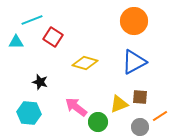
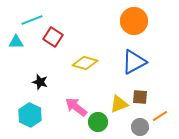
cyan hexagon: moved 1 px right, 2 px down; rotated 20 degrees clockwise
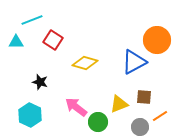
orange circle: moved 23 px right, 19 px down
red square: moved 3 px down
brown square: moved 4 px right
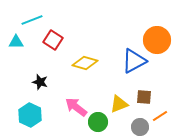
blue triangle: moved 1 px up
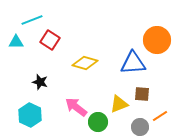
red square: moved 3 px left
blue triangle: moved 1 px left, 2 px down; rotated 24 degrees clockwise
brown square: moved 2 px left, 3 px up
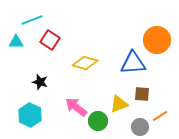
green circle: moved 1 px up
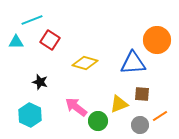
gray circle: moved 2 px up
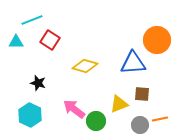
yellow diamond: moved 3 px down
black star: moved 2 px left, 1 px down
pink arrow: moved 2 px left, 2 px down
orange line: moved 3 px down; rotated 21 degrees clockwise
green circle: moved 2 px left
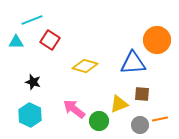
black star: moved 5 px left, 1 px up
green circle: moved 3 px right
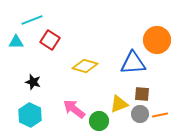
orange line: moved 4 px up
gray circle: moved 11 px up
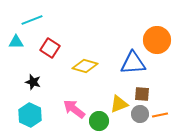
red square: moved 8 px down
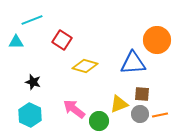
red square: moved 12 px right, 8 px up
